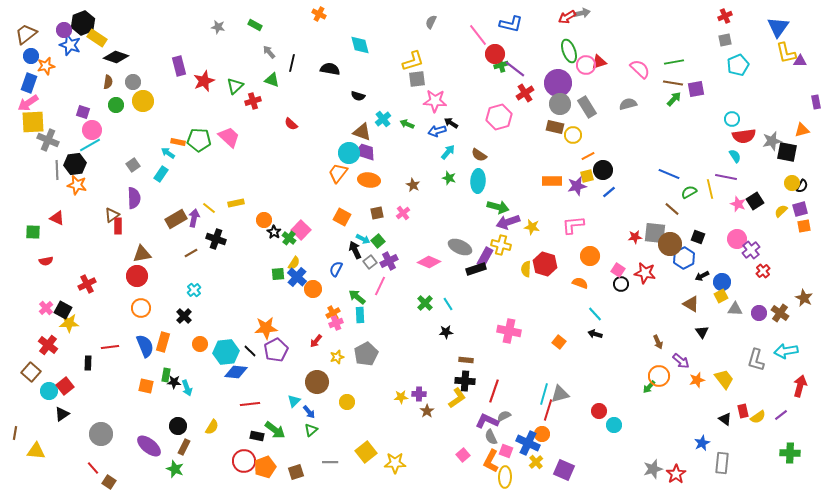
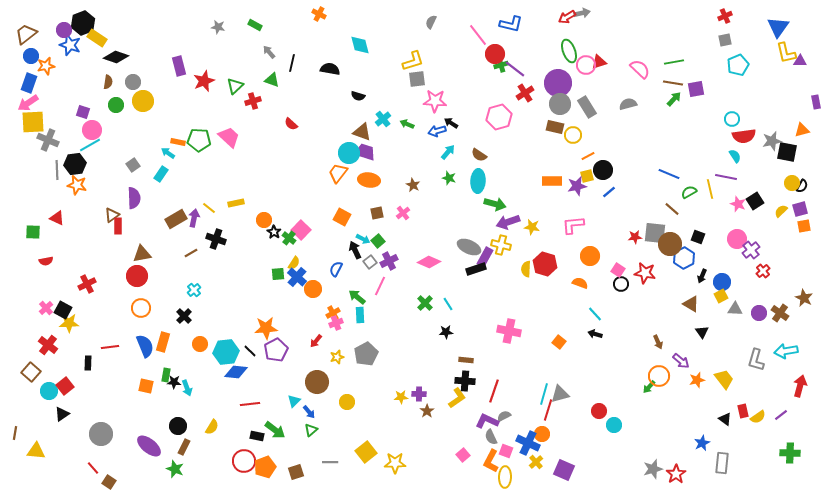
green arrow at (498, 207): moved 3 px left, 3 px up
gray ellipse at (460, 247): moved 9 px right
black arrow at (702, 276): rotated 40 degrees counterclockwise
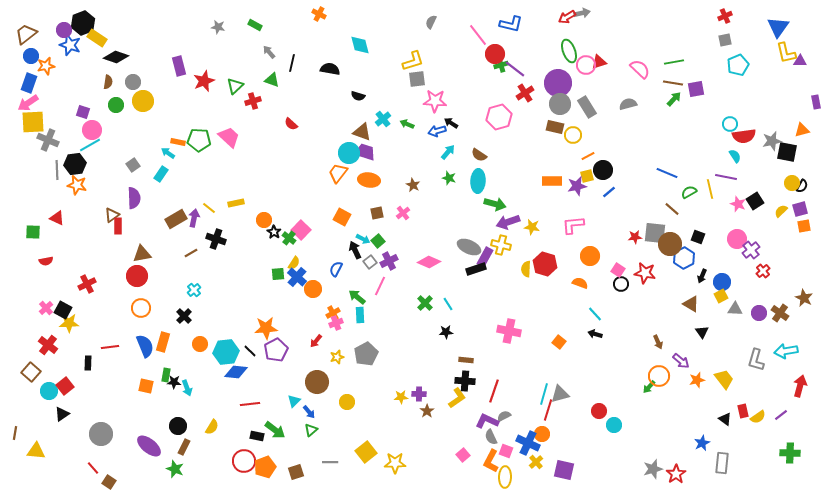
cyan circle at (732, 119): moved 2 px left, 5 px down
blue line at (669, 174): moved 2 px left, 1 px up
purple square at (564, 470): rotated 10 degrees counterclockwise
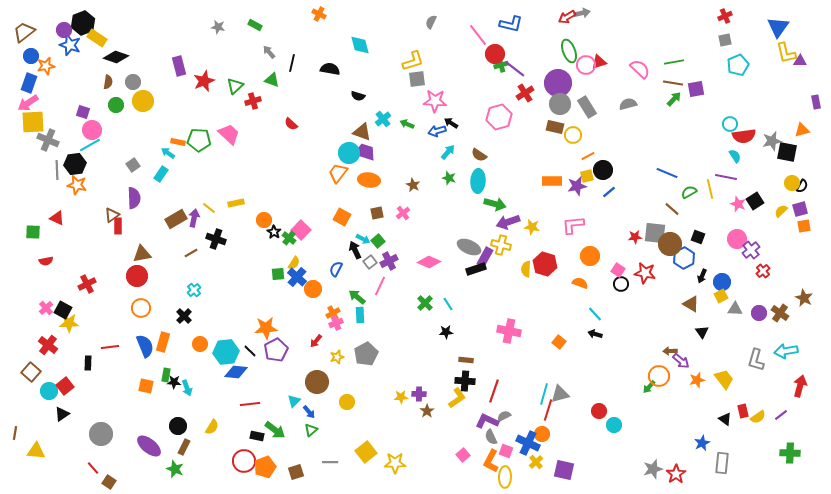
brown trapezoid at (26, 34): moved 2 px left, 2 px up
pink trapezoid at (229, 137): moved 3 px up
brown arrow at (658, 342): moved 12 px right, 9 px down; rotated 112 degrees clockwise
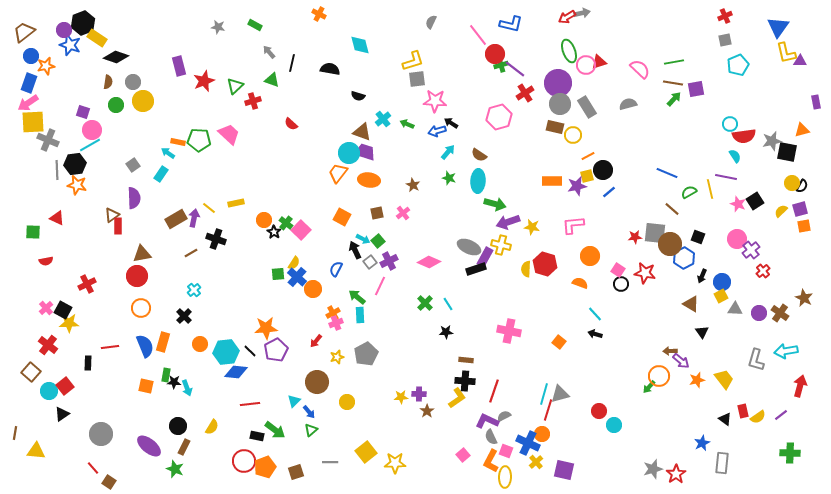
green cross at (289, 238): moved 3 px left, 15 px up
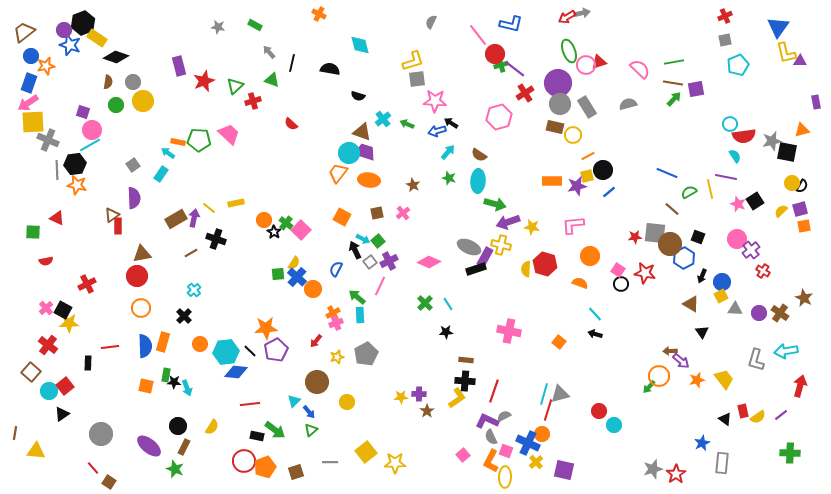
red cross at (763, 271): rotated 16 degrees counterclockwise
blue semicircle at (145, 346): rotated 20 degrees clockwise
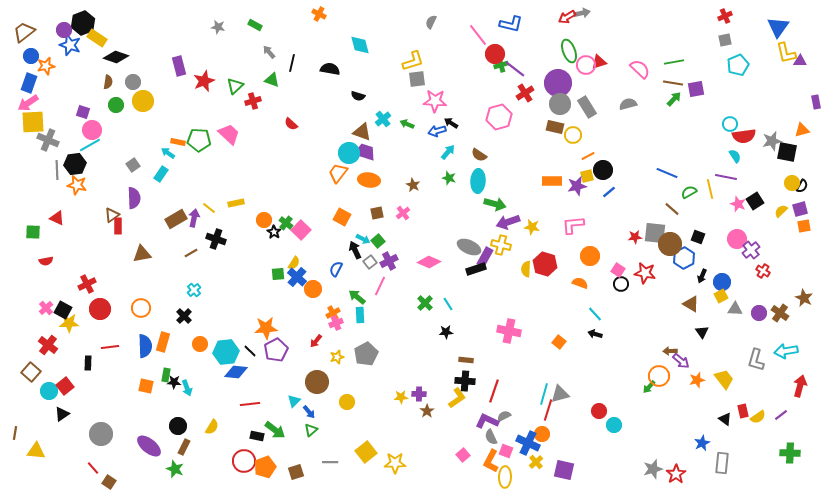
red circle at (137, 276): moved 37 px left, 33 px down
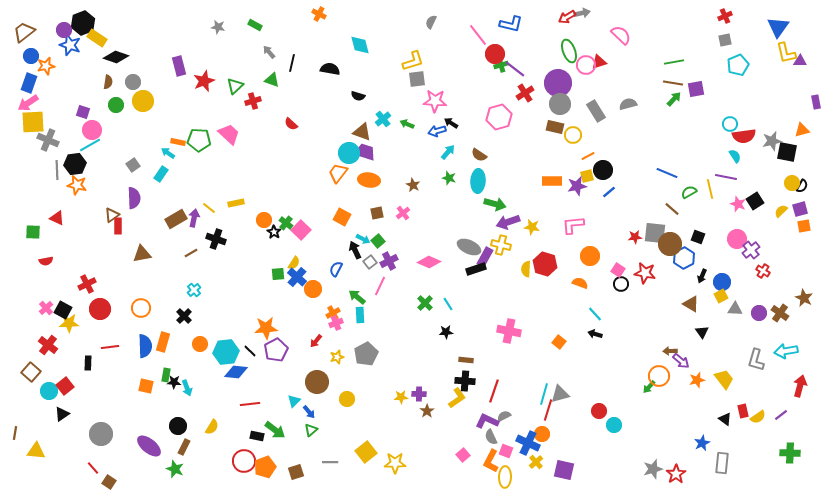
pink semicircle at (640, 69): moved 19 px left, 34 px up
gray rectangle at (587, 107): moved 9 px right, 4 px down
yellow circle at (347, 402): moved 3 px up
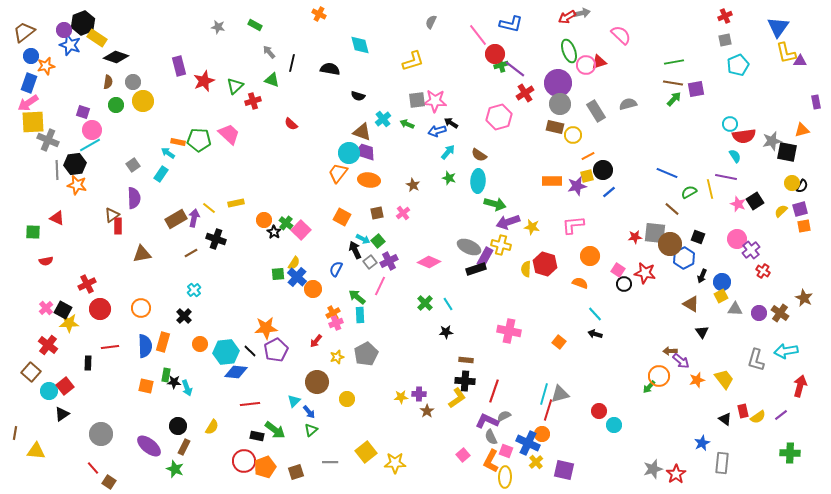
gray square at (417, 79): moved 21 px down
black circle at (621, 284): moved 3 px right
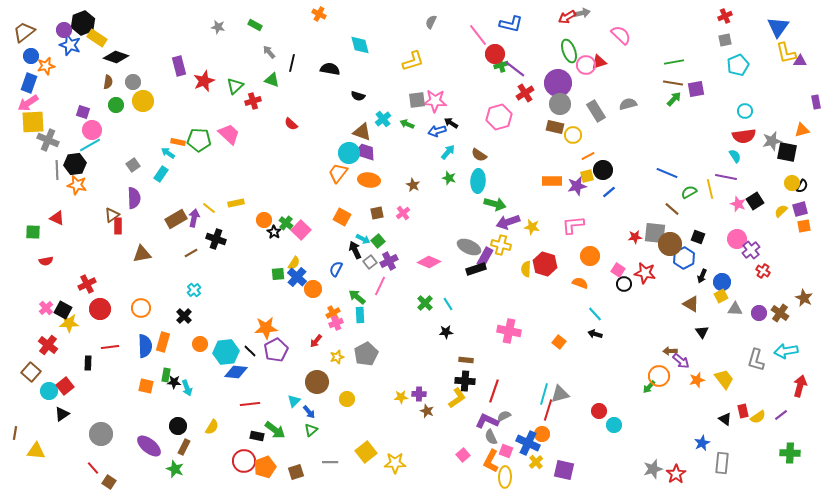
cyan circle at (730, 124): moved 15 px right, 13 px up
brown star at (427, 411): rotated 16 degrees counterclockwise
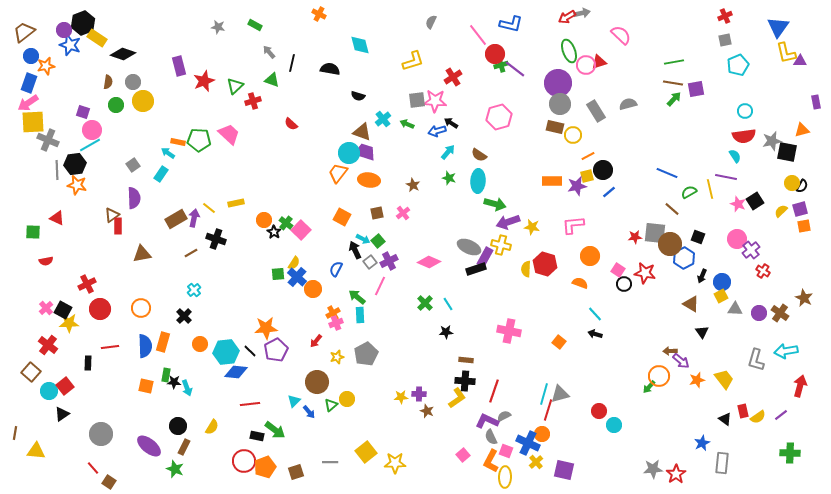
black diamond at (116, 57): moved 7 px right, 3 px up
red cross at (525, 93): moved 72 px left, 16 px up
green triangle at (311, 430): moved 20 px right, 25 px up
gray star at (653, 469): rotated 12 degrees clockwise
